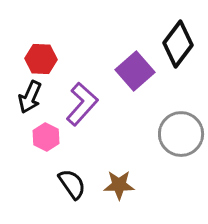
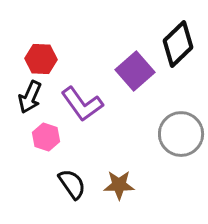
black diamond: rotated 9 degrees clockwise
purple L-shape: rotated 102 degrees clockwise
pink hexagon: rotated 8 degrees counterclockwise
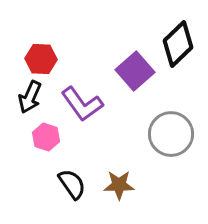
gray circle: moved 10 px left
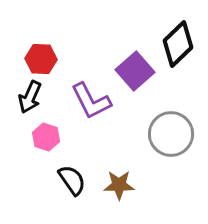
purple L-shape: moved 9 px right, 3 px up; rotated 9 degrees clockwise
black semicircle: moved 4 px up
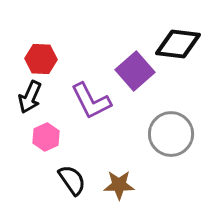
black diamond: rotated 51 degrees clockwise
pink hexagon: rotated 16 degrees clockwise
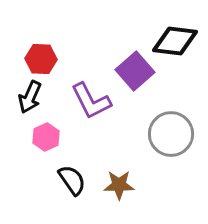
black diamond: moved 3 px left, 3 px up
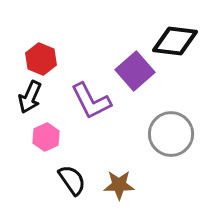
red hexagon: rotated 20 degrees clockwise
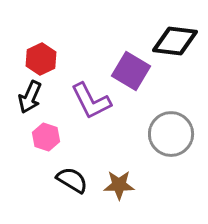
red hexagon: rotated 12 degrees clockwise
purple square: moved 4 px left; rotated 18 degrees counterclockwise
pink hexagon: rotated 16 degrees counterclockwise
black semicircle: rotated 24 degrees counterclockwise
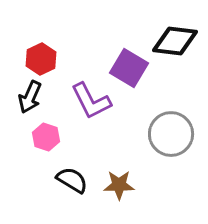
purple square: moved 2 px left, 3 px up
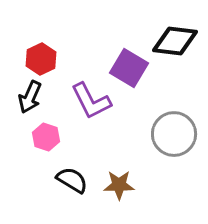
gray circle: moved 3 px right
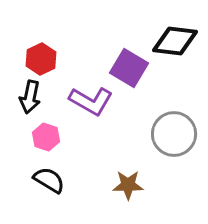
black arrow: rotated 12 degrees counterclockwise
purple L-shape: rotated 33 degrees counterclockwise
black semicircle: moved 23 px left
brown star: moved 9 px right
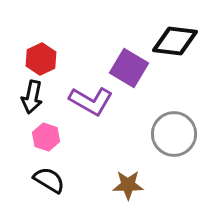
black arrow: moved 2 px right
